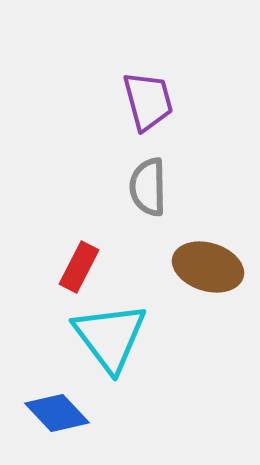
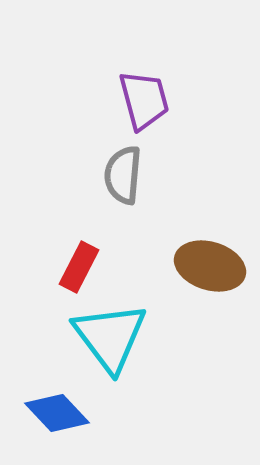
purple trapezoid: moved 4 px left, 1 px up
gray semicircle: moved 25 px left, 12 px up; rotated 6 degrees clockwise
brown ellipse: moved 2 px right, 1 px up
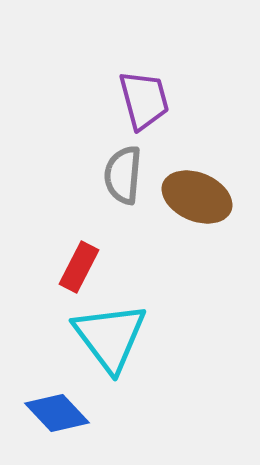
brown ellipse: moved 13 px left, 69 px up; rotated 6 degrees clockwise
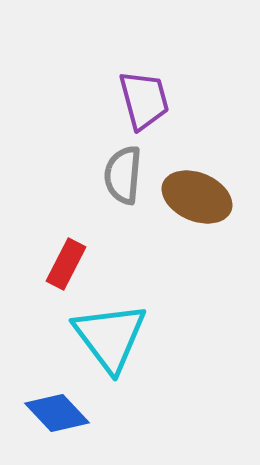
red rectangle: moved 13 px left, 3 px up
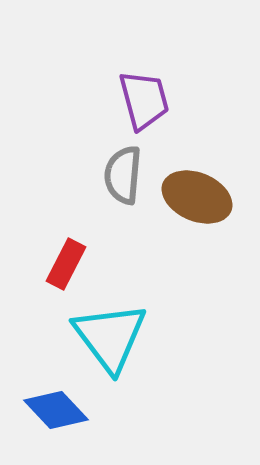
blue diamond: moved 1 px left, 3 px up
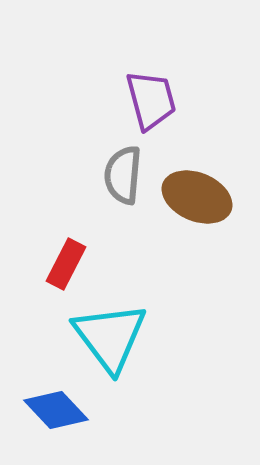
purple trapezoid: moved 7 px right
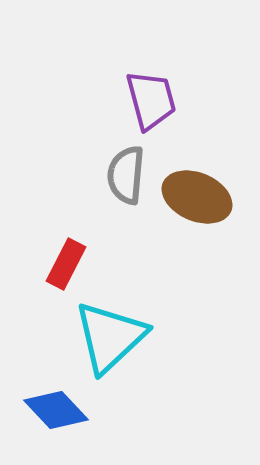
gray semicircle: moved 3 px right
cyan triangle: rotated 24 degrees clockwise
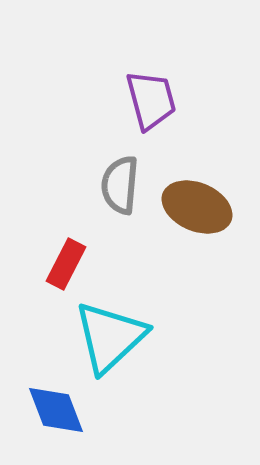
gray semicircle: moved 6 px left, 10 px down
brown ellipse: moved 10 px down
blue diamond: rotated 22 degrees clockwise
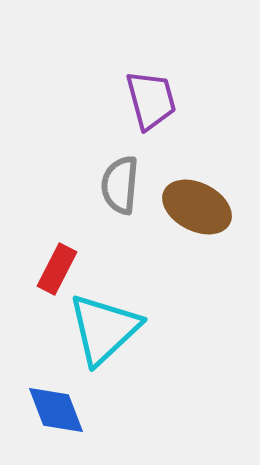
brown ellipse: rotated 4 degrees clockwise
red rectangle: moved 9 px left, 5 px down
cyan triangle: moved 6 px left, 8 px up
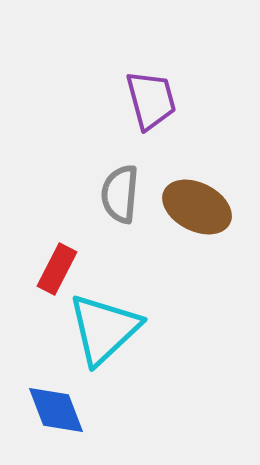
gray semicircle: moved 9 px down
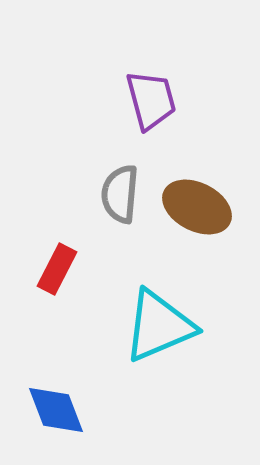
cyan triangle: moved 55 px right, 3 px up; rotated 20 degrees clockwise
